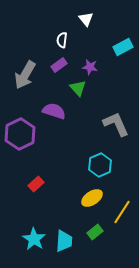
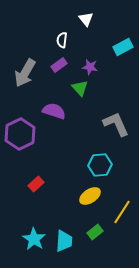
gray arrow: moved 2 px up
green triangle: moved 2 px right
cyan hexagon: rotated 20 degrees clockwise
yellow ellipse: moved 2 px left, 2 px up
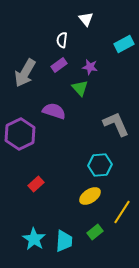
cyan rectangle: moved 1 px right, 3 px up
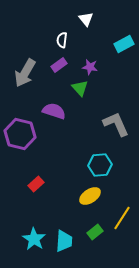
purple hexagon: rotated 20 degrees counterclockwise
yellow line: moved 6 px down
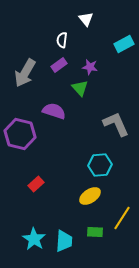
green rectangle: rotated 42 degrees clockwise
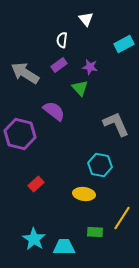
gray arrow: rotated 92 degrees clockwise
purple semicircle: rotated 20 degrees clockwise
cyan hexagon: rotated 15 degrees clockwise
yellow ellipse: moved 6 px left, 2 px up; rotated 40 degrees clockwise
cyan trapezoid: moved 6 px down; rotated 95 degrees counterclockwise
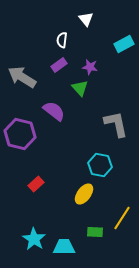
gray arrow: moved 3 px left, 4 px down
gray L-shape: rotated 12 degrees clockwise
yellow ellipse: rotated 60 degrees counterclockwise
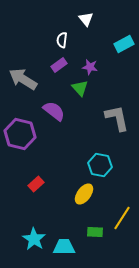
gray arrow: moved 1 px right, 2 px down
gray L-shape: moved 1 px right, 6 px up
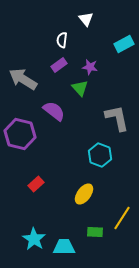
cyan hexagon: moved 10 px up; rotated 10 degrees clockwise
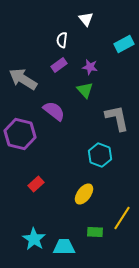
green triangle: moved 5 px right, 2 px down
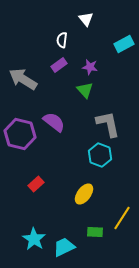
purple semicircle: moved 11 px down
gray L-shape: moved 9 px left, 6 px down
cyan trapezoid: rotated 25 degrees counterclockwise
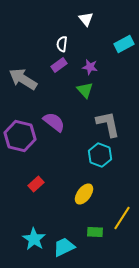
white semicircle: moved 4 px down
purple hexagon: moved 2 px down
